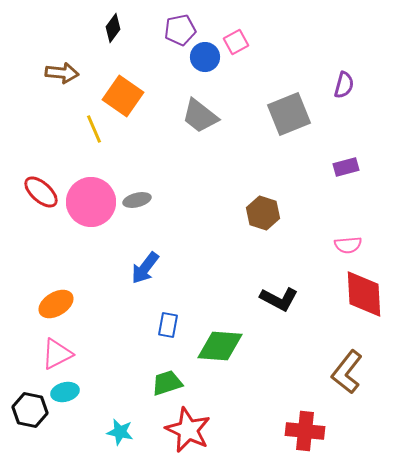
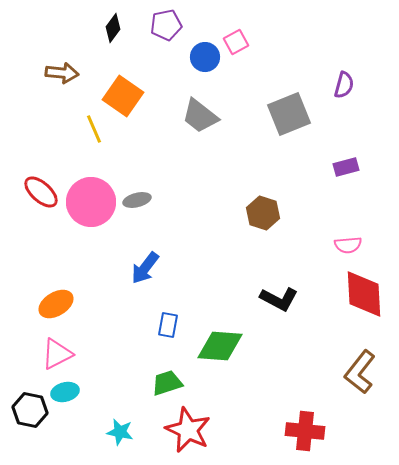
purple pentagon: moved 14 px left, 5 px up
brown L-shape: moved 13 px right
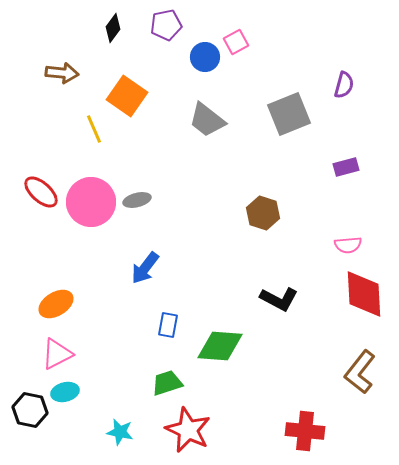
orange square: moved 4 px right
gray trapezoid: moved 7 px right, 4 px down
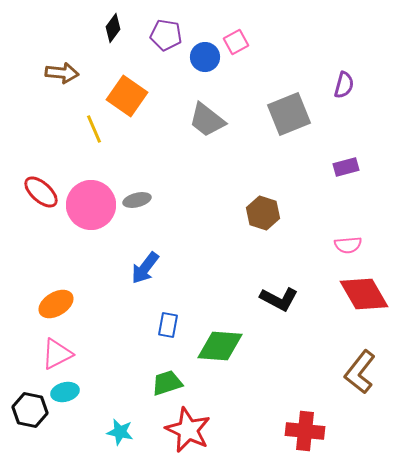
purple pentagon: moved 10 px down; rotated 20 degrees clockwise
pink circle: moved 3 px down
red diamond: rotated 27 degrees counterclockwise
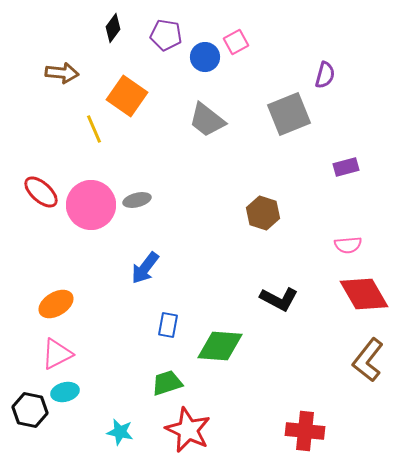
purple semicircle: moved 19 px left, 10 px up
brown L-shape: moved 8 px right, 12 px up
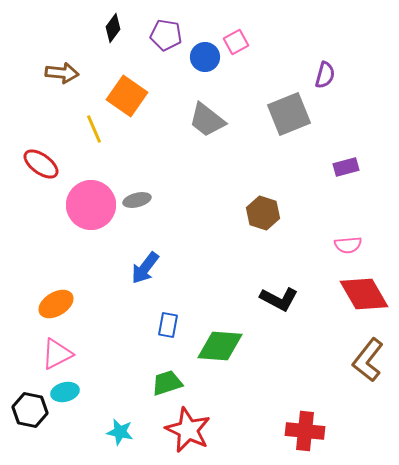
red ellipse: moved 28 px up; rotated 6 degrees counterclockwise
